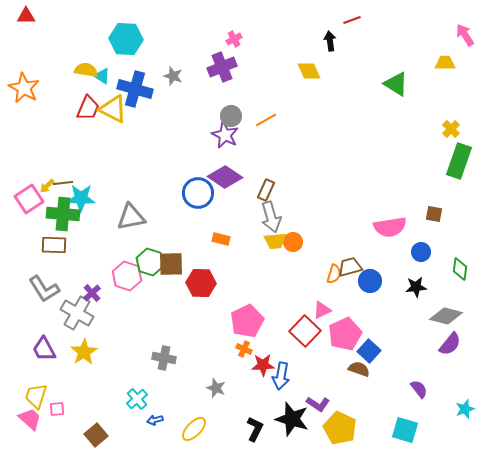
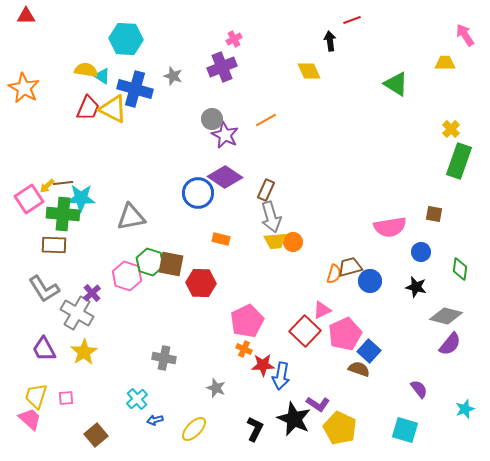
gray circle at (231, 116): moved 19 px left, 3 px down
brown square at (171, 264): rotated 12 degrees clockwise
black star at (416, 287): rotated 20 degrees clockwise
pink square at (57, 409): moved 9 px right, 11 px up
black star at (292, 419): moved 2 px right; rotated 8 degrees clockwise
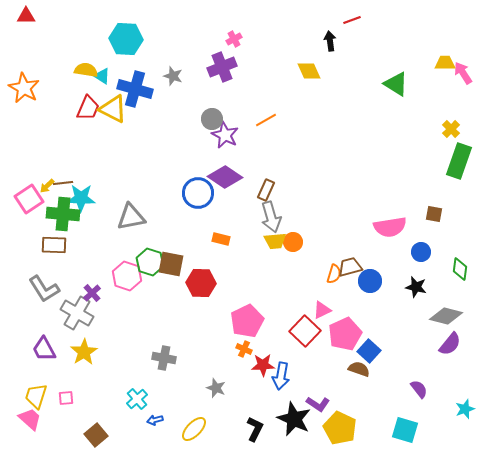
pink arrow at (465, 35): moved 2 px left, 38 px down
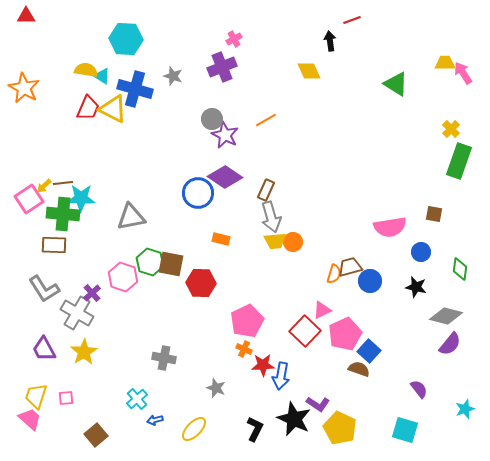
yellow arrow at (47, 186): moved 3 px left
pink hexagon at (127, 276): moved 4 px left, 1 px down
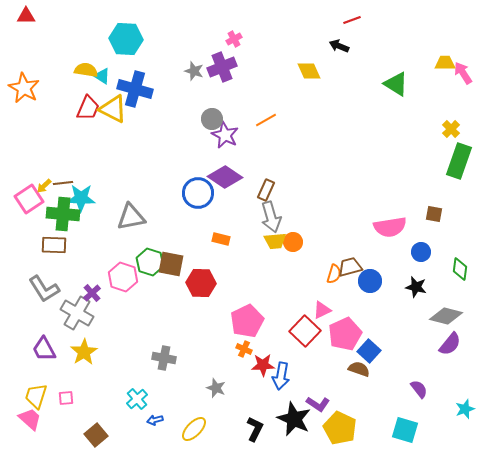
black arrow at (330, 41): moved 9 px right, 5 px down; rotated 60 degrees counterclockwise
gray star at (173, 76): moved 21 px right, 5 px up
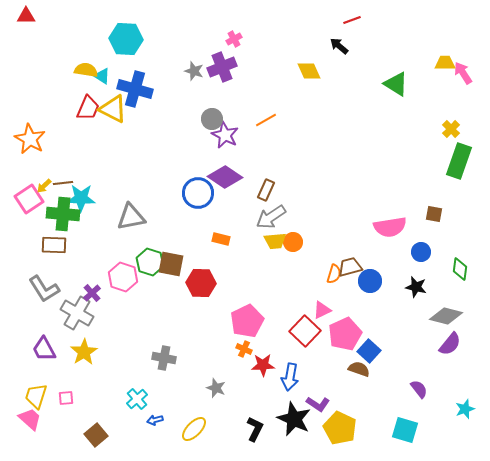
black arrow at (339, 46): rotated 18 degrees clockwise
orange star at (24, 88): moved 6 px right, 51 px down
gray arrow at (271, 217): rotated 72 degrees clockwise
blue arrow at (281, 376): moved 9 px right, 1 px down
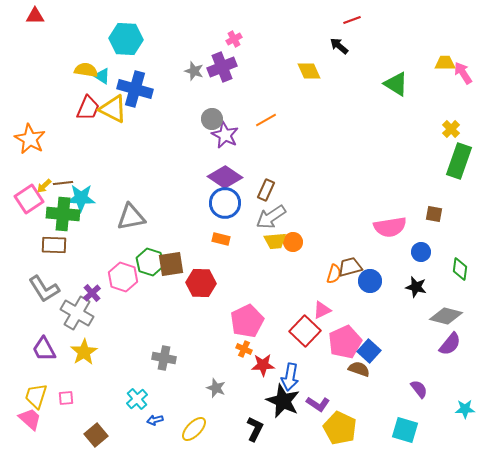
red triangle at (26, 16): moved 9 px right
blue circle at (198, 193): moved 27 px right, 10 px down
brown square at (171, 264): rotated 20 degrees counterclockwise
pink pentagon at (345, 334): moved 8 px down
cyan star at (465, 409): rotated 18 degrees clockwise
black star at (294, 419): moved 11 px left, 18 px up
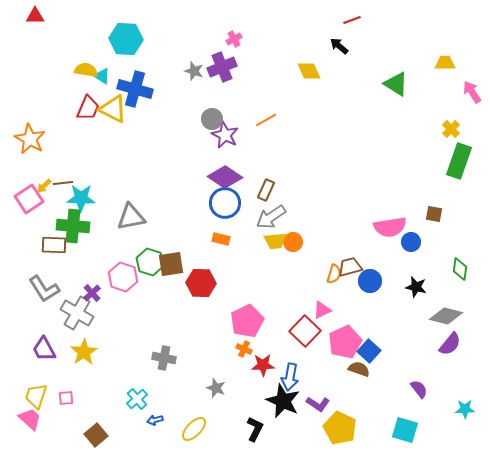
pink arrow at (463, 73): moved 9 px right, 19 px down
green cross at (63, 214): moved 10 px right, 12 px down
blue circle at (421, 252): moved 10 px left, 10 px up
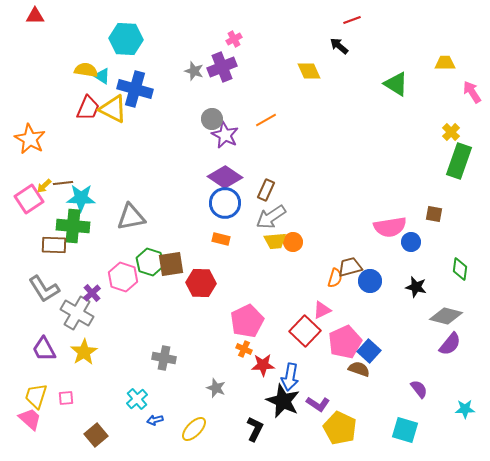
yellow cross at (451, 129): moved 3 px down
orange semicircle at (334, 274): moved 1 px right, 4 px down
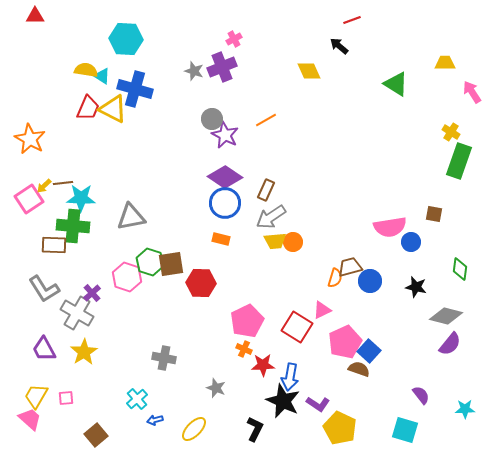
yellow cross at (451, 132): rotated 12 degrees counterclockwise
pink hexagon at (123, 277): moved 4 px right
red square at (305, 331): moved 8 px left, 4 px up; rotated 12 degrees counterclockwise
purple semicircle at (419, 389): moved 2 px right, 6 px down
yellow trapezoid at (36, 396): rotated 12 degrees clockwise
